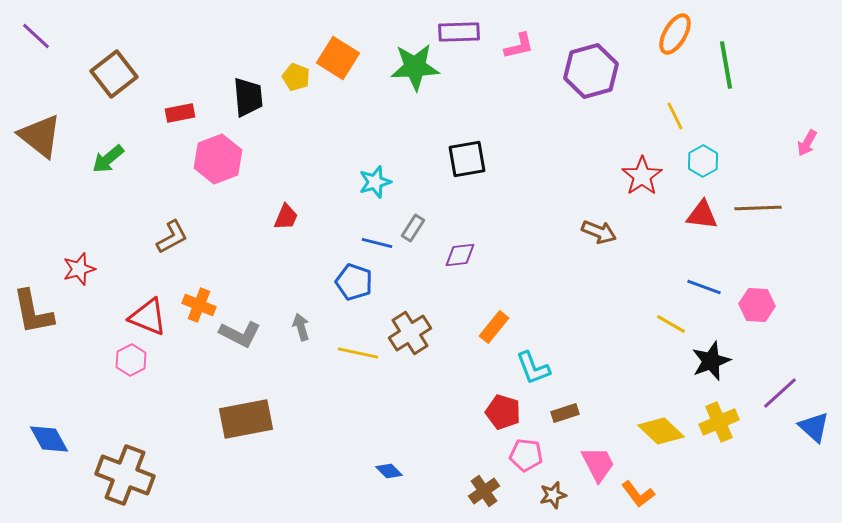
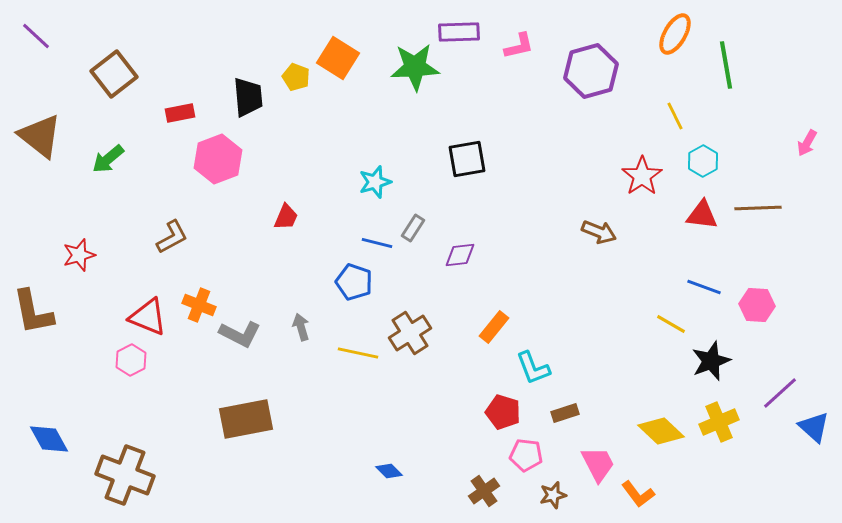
red star at (79, 269): moved 14 px up
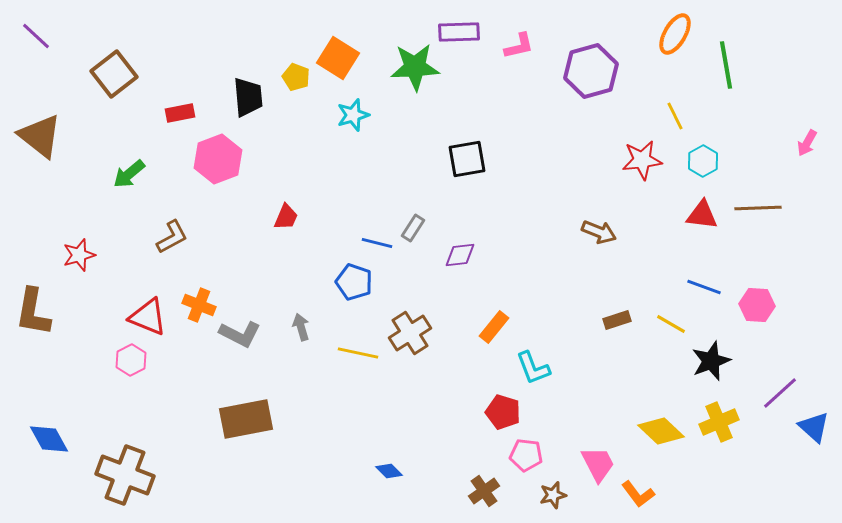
green arrow at (108, 159): moved 21 px right, 15 px down
red star at (642, 176): moved 16 px up; rotated 27 degrees clockwise
cyan star at (375, 182): moved 22 px left, 67 px up
brown L-shape at (33, 312): rotated 21 degrees clockwise
brown rectangle at (565, 413): moved 52 px right, 93 px up
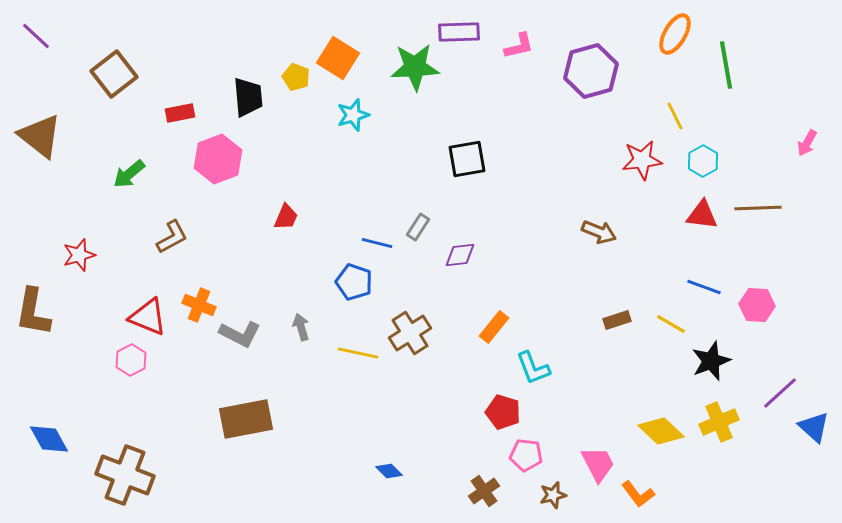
gray rectangle at (413, 228): moved 5 px right, 1 px up
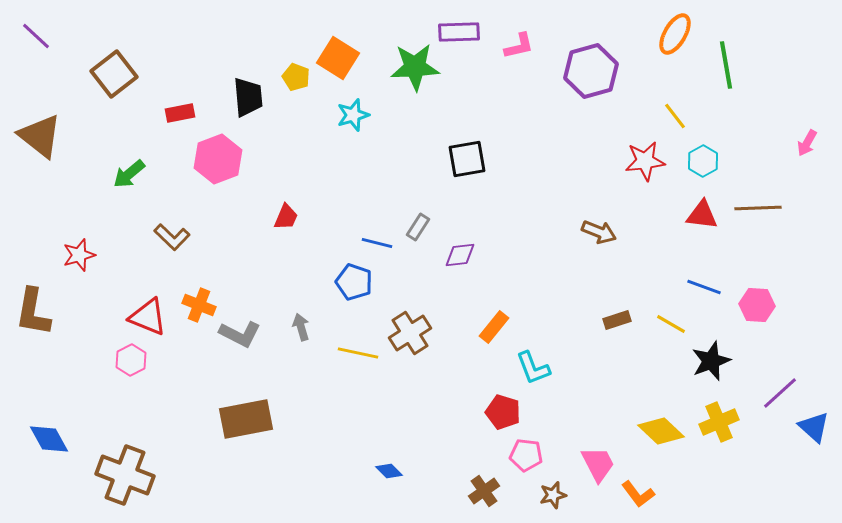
yellow line at (675, 116): rotated 12 degrees counterclockwise
red star at (642, 160): moved 3 px right, 1 px down
brown L-shape at (172, 237): rotated 72 degrees clockwise
